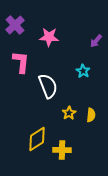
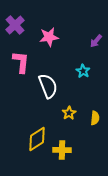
pink star: rotated 12 degrees counterclockwise
yellow semicircle: moved 4 px right, 3 px down
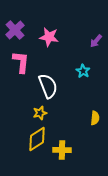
purple cross: moved 5 px down
pink star: rotated 18 degrees clockwise
yellow star: moved 29 px left; rotated 16 degrees clockwise
